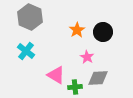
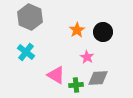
cyan cross: moved 1 px down
green cross: moved 1 px right, 2 px up
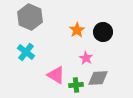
pink star: moved 1 px left, 1 px down
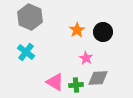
pink triangle: moved 1 px left, 7 px down
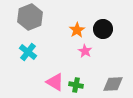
gray hexagon: rotated 15 degrees clockwise
black circle: moved 3 px up
cyan cross: moved 2 px right
pink star: moved 1 px left, 7 px up
gray diamond: moved 15 px right, 6 px down
green cross: rotated 16 degrees clockwise
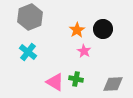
pink star: moved 1 px left
green cross: moved 6 px up
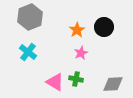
black circle: moved 1 px right, 2 px up
pink star: moved 3 px left, 2 px down; rotated 16 degrees clockwise
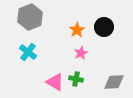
gray diamond: moved 1 px right, 2 px up
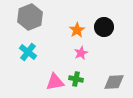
pink triangle: rotated 42 degrees counterclockwise
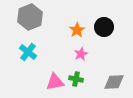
pink star: moved 1 px down
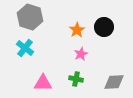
gray hexagon: rotated 20 degrees counterclockwise
cyan cross: moved 3 px left, 4 px up
pink triangle: moved 12 px left, 1 px down; rotated 12 degrees clockwise
